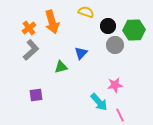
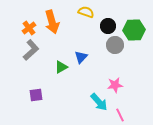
blue triangle: moved 4 px down
green triangle: rotated 16 degrees counterclockwise
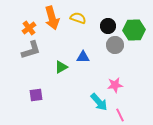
yellow semicircle: moved 8 px left, 6 px down
orange arrow: moved 4 px up
gray L-shape: rotated 25 degrees clockwise
blue triangle: moved 2 px right; rotated 48 degrees clockwise
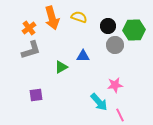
yellow semicircle: moved 1 px right, 1 px up
blue triangle: moved 1 px up
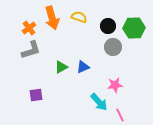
green hexagon: moved 2 px up
gray circle: moved 2 px left, 2 px down
blue triangle: moved 11 px down; rotated 24 degrees counterclockwise
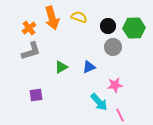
gray L-shape: moved 1 px down
blue triangle: moved 6 px right
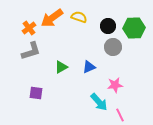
orange arrow: rotated 70 degrees clockwise
purple square: moved 2 px up; rotated 16 degrees clockwise
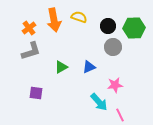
orange arrow: moved 2 px right, 2 px down; rotated 65 degrees counterclockwise
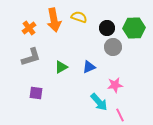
black circle: moved 1 px left, 2 px down
gray L-shape: moved 6 px down
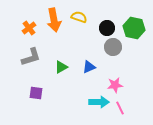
green hexagon: rotated 15 degrees clockwise
cyan arrow: rotated 48 degrees counterclockwise
pink line: moved 7 px up
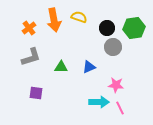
green hexagon: rotated 20 degrees counterclockwise
green triangle: rotated 32 degrees clockwise
pink star: moved 1 px right; rotated 14 degrees clockwise
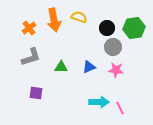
pink star: moved 15 px up
